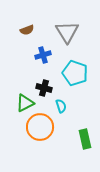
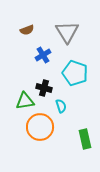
blue cross: rotated 14 degrees counterclockwise
green triangle: moved 2 px up; rotated 18 degrees clockwise
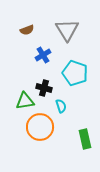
gray triangle: moved 2 px up
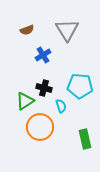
cyan pentagon: moved 5 px right, 13 px down; rotated 15 degrees counterclockwise
green triangle: rotated 24 degrees counterclockwise
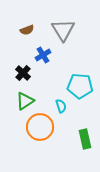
gray triangle: moved 4 px left
black cross: moved 21 px left, 15 px up; rotated 28 degrees clockwise
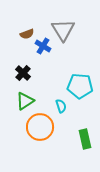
brown semicircle: moved 4 px down
blue cross: moved 9 px up; rotated 28 degrees counterclockwise
